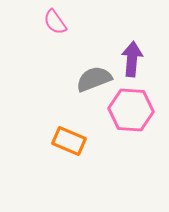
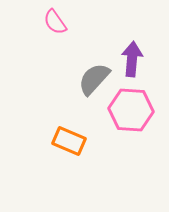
gray semicircle: rotated 27 degrees counterclockwise
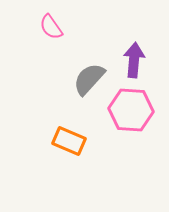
pink semicircle: moved 4 px left, 5 px down
purple arrow: moved 2 px right, 1 px down
gray semicircle: moved 5 px left
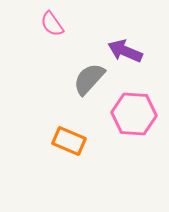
pink semicircle: moved 1 px right, 3 px up
purple arrow: moved 9 px left, 9 px up; rotated 72 degrees counterclockwise
pink hexagon: moved 3 px right, 4 px down
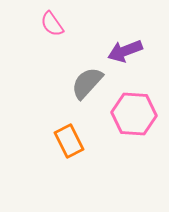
purple arrow: rotated 44 degrees counterclockwise
gray semicircle: moved 2 px left, 4 px down
orange rectangle: rotated 40 degrees clockwise
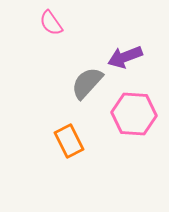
pink semicircle: moved 1 px left, 1 px up
purple arrow: moved 6 px down
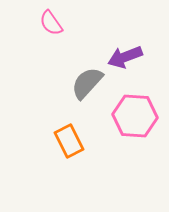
pink hexagon: moved 1 px right, 2 px down
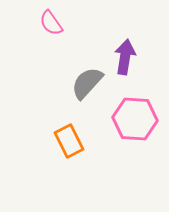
purple arrow: rotated 120 degrees clockwise
pink hexagon: moved 3 px down
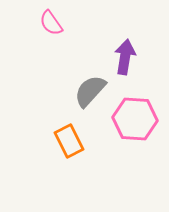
gray semicircle: moved 3 px right, 8 px down
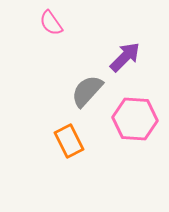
purple arrow: rotated 36 degrees clockwise
gray semicircle: moved 3 px left
